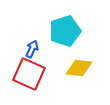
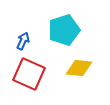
cyan pentagon: moved 1 px left, 1 px up
blue arrow: moved 9 px left, 8 px up
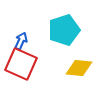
blue arrow: moved 2 px left
red square: moved 8 px left, 10 px up
